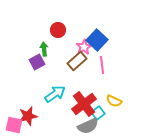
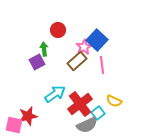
red cross: moved 4 px left
gray semicircle: moved 1 px left, 1 px up
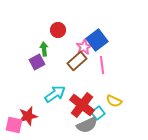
blue square: rotated 10 degrees clockwise
red cross: moved 2 px right, 1 px down; rotated 15 degrees counterclockwise
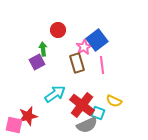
green arrow: moved 1 px left
brown rectangle: moved 2 px down; rotated 66 degrees counterclockwise
cyan square: rotated 32 degrees counterclockwise
